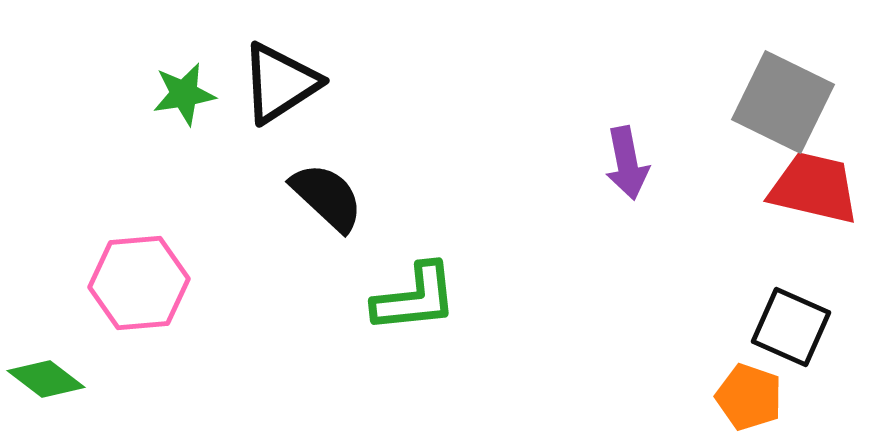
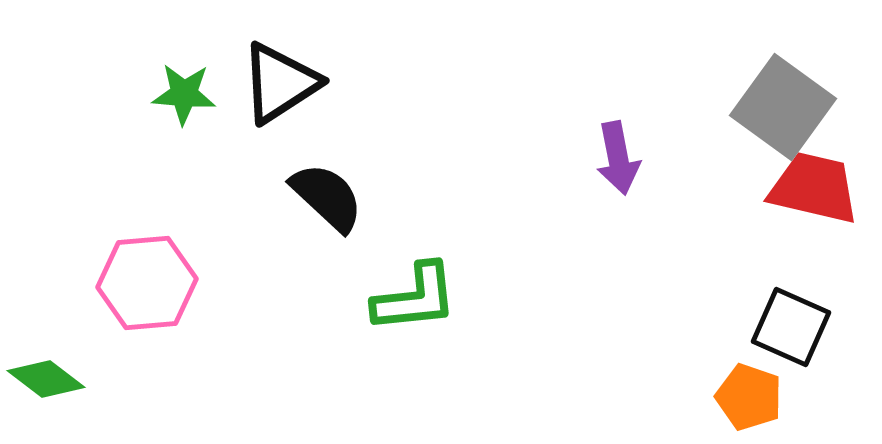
green star: rotated 14 degrees clockwise
gray square: moved 5 px down; rotated 10 degrees clockwise
purple arrow: moved 9 px left, 5 px up
pink hexagon: moved 8 px right
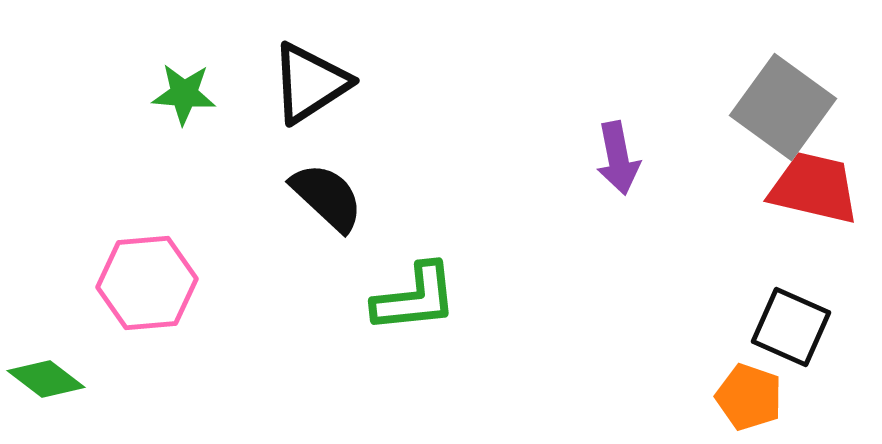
black triangle: moved 30 px right
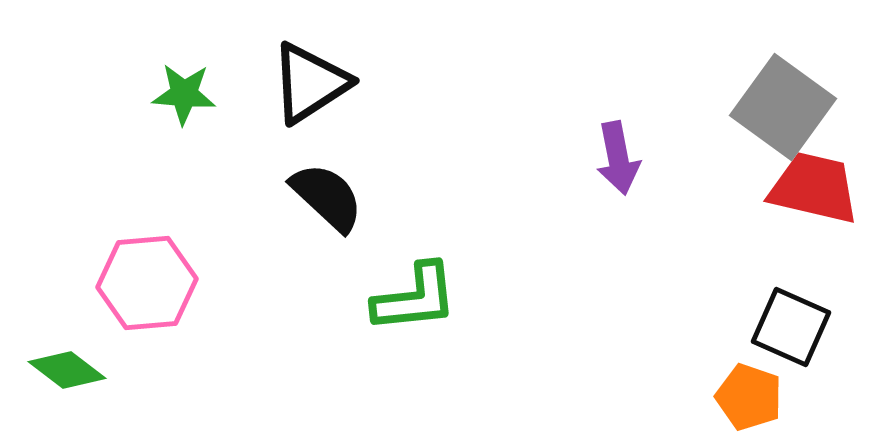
green diamond: moved 21 px right, 9 px up
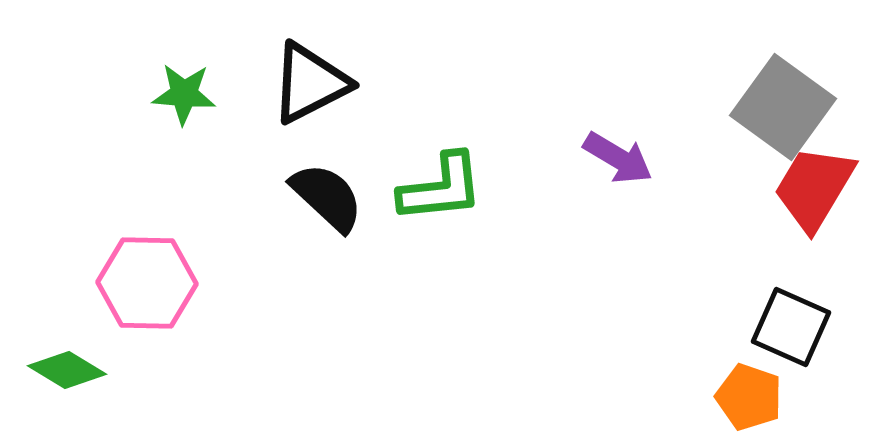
black triangle: rotated 6 degrees clockwise
purple arrow: rotated 48 degrees counterclockwise
red trapezoid: rotated 72 degrees counterclockwise
pink hexagon: rotated 6 degrees clockwise
green L-shape: moved 26 px right, 110 px up
green diamond: rotated 6 degrees counterclockwise
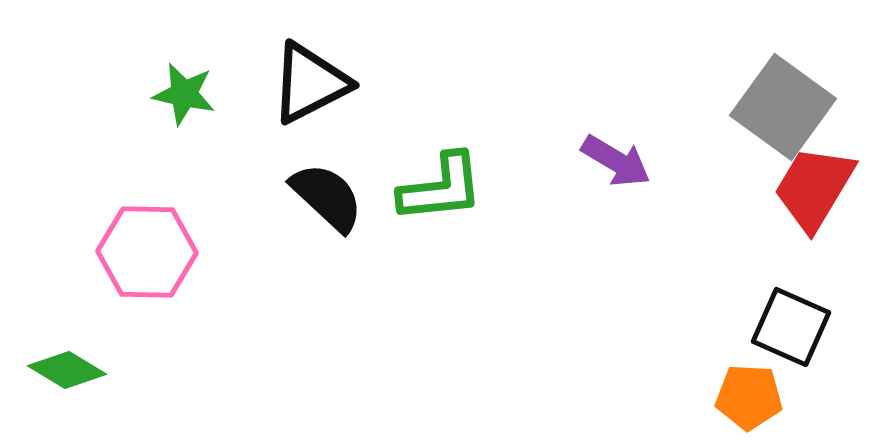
green star: rotated 8 degrees clockwise
purple arrow: moved 2 px left, 3 px down
pink hexagon: moved 31 px up
orange pentagon: rotated 16 degrees counterclockwise
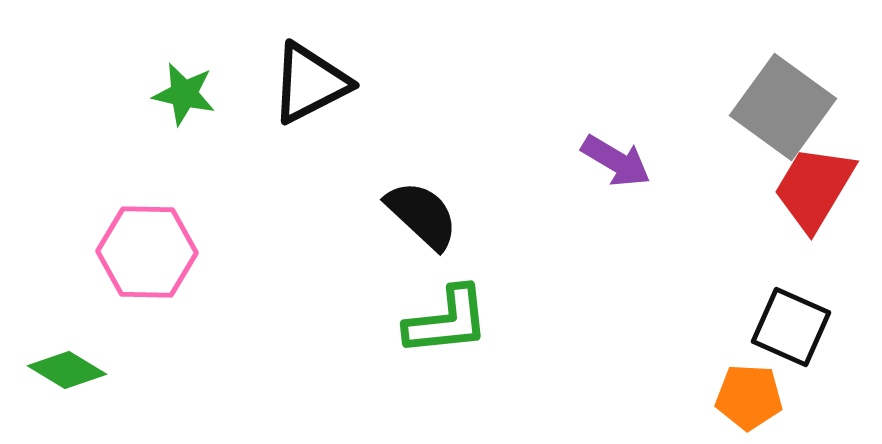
green L-shape: moved 6 px right, 133 px down
black semicircle: moved 95 px right, 18 px down
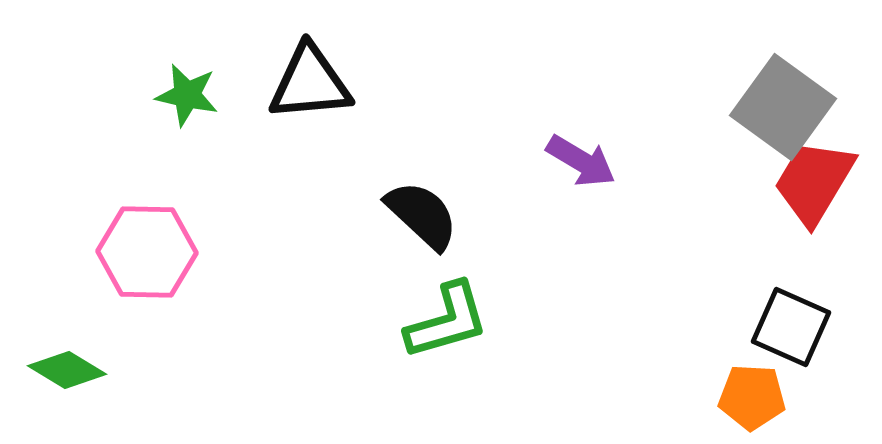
black triangle: rotated 22 degrees clockwise
green star: moved 3 px right, 1 px down
purple arrow: moved 35 px left
red trapezoid: moved 6 px up
green L-shape: rotated 10 degrees counterclockwise
orange pentagon: moved 3 px right
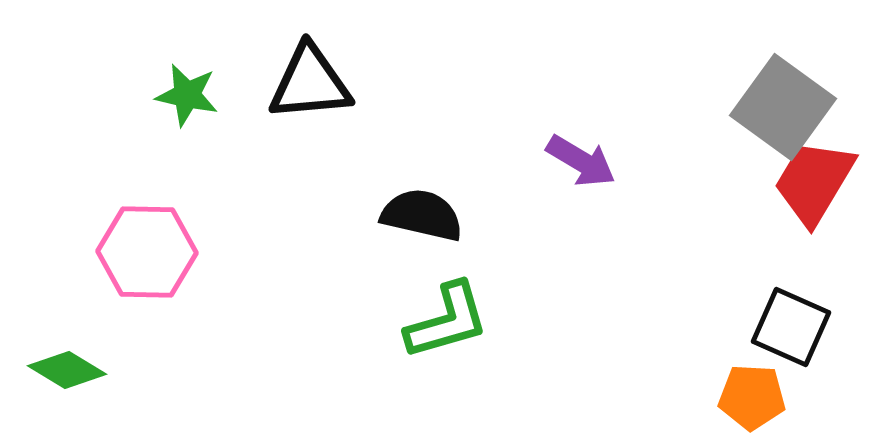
black semicircle: rotated 30 degrees counterclockwise
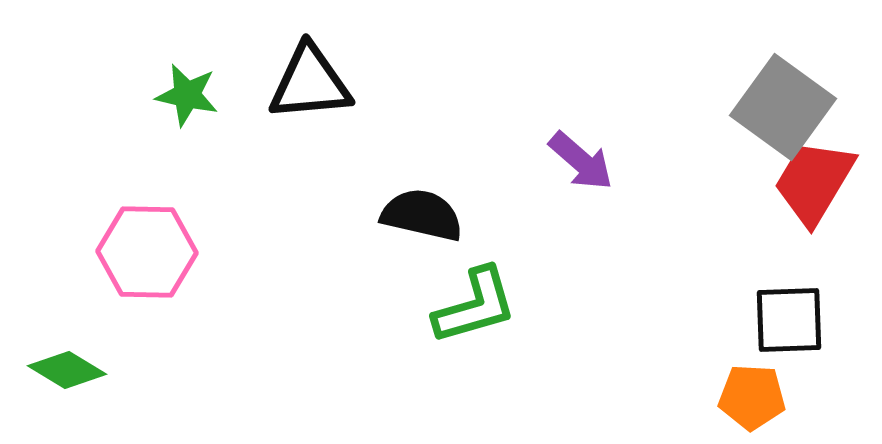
purple arrow: rotated 10 degrees clockwise
green L-shape: moved 28 px right, 15 px up
black square: moved 2 px left, 7 px up; rotated 26 degrees counterclockwise
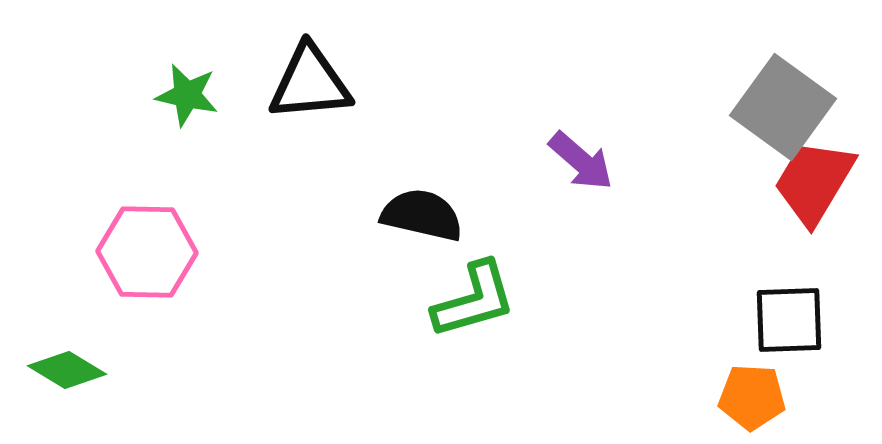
green L-shape: moved 1 px left, 6 px up
